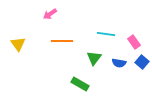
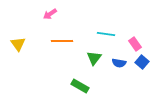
pink rectangle: moved 1 px right, 2 px down
green rectangle: moved 2 px down
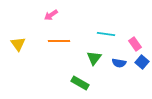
pink arrow: moved 1 px right, 1 px down
orange line: moved 3 px left
green rectangle: moved 3 px up
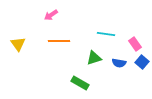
green triangle: rotated 35 degrees clockwise
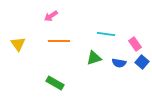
pink arrow: moved 1 px down
green rectangle: moved 25 px left
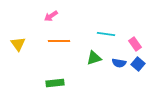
blue square: moved 4 px left, 2 px down
green rectangle: rotated 36 degrees counterclockwise
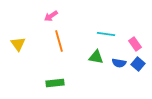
orange line: rotated 75 degrees clockwise
green triangle: moved 2 px right, 1 px up; rotated 28 degrees clockwise
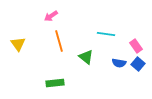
pink rectangle: moved 1 px right, 2 px down
green triangle: moved 10 px left; rotated 28 degrees clockwise
